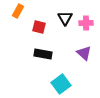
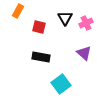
pink cross: rotated 24 degrees counterclockwise
black rectangle: moved 2 px left, 3 px down
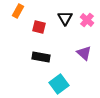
pink cross: moved 1 px right, 3 px up; rotated 24 degrees counterclockwise
cyan square: moved 2 px left
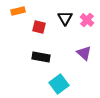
orange rectangle: rotated 48 degrees clockwise
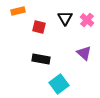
black rectangle: moved 2 px down
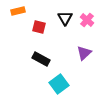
purple triangle: rotated 35 degrees clockwise
black rectangle: rotated 18 degrees clockwise
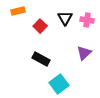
pink cross: rotated 32 degrees counterclockwise
red square: moved 1 px right, 1 px up; rotated 32 degrees clockwise
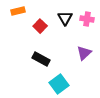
pink cross: moved 1 px up
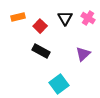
orange rectangle: moved 6 px down
pink cross: moved 1 px right, 1 px up; rotated 24 degrees clockwise
purple triangle: moved 1 px left, 1 px down
black rectangle: moved 8 px up
